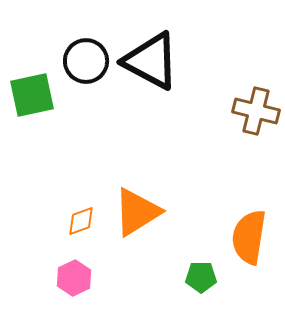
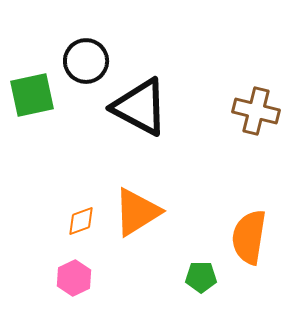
black triangle: moved 11 px left, 46 px down
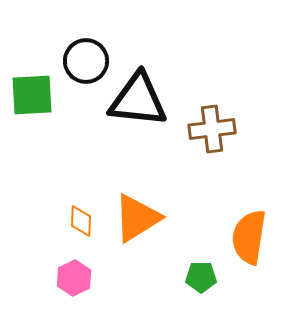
green square: rotated 9 degrees clockwise
black triangle: moved 2 px left, 7 px up; rotated 22 degrees counterclockwise
brown cross: moved 44 px left, 18 px down; rotated 21 degrees counterclockwise
orange triangle: moved 6 px down
orange diamond: rotated 68 degrees counterclockwise
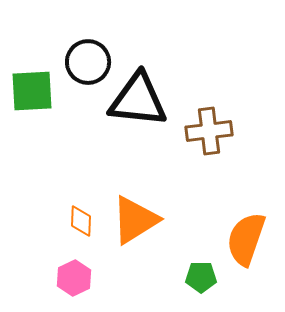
black circle: moved 2 px right, 1 px down
green square: moved 4 px up
brown cross: moved 3 px left, 2 px down
orange triangle: moved 2 px left, 2 px down
orange semicircle: moved 3 px left, 2 px down; rotated 10 degrees clockwise
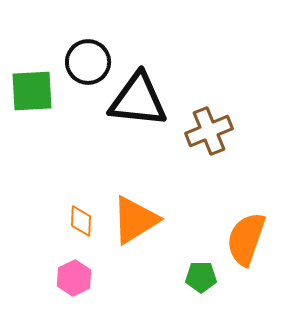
brown cross: rotated 15 degrees counterclockwise
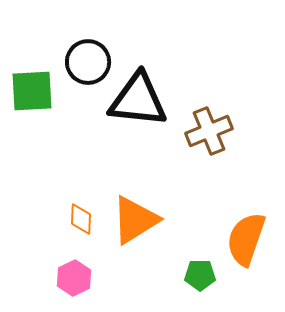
orange diamond: moved 2 px up
green pentagon: moved 1 px left, 2 px up
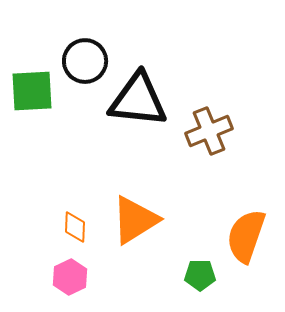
black circle: moved 3 px left, 1 px up
orange diamond: moved 6 px left, 8 px down
orange semicircle: moved 3 px up
pink hexagon: moved 4 px left, 1 px up
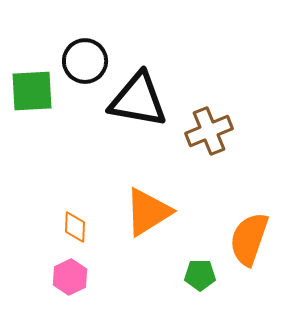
black triangle: rotated 4 degrees clockwise
orange triangle: moved 13 px right, 8 px up
orange semicircle: moved 3 px right, 3 px down
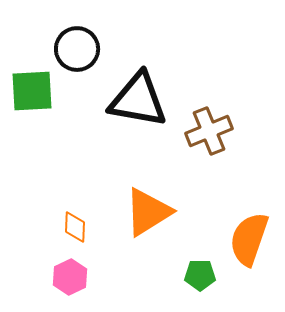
black circle: moved 8 px left, 12 px up
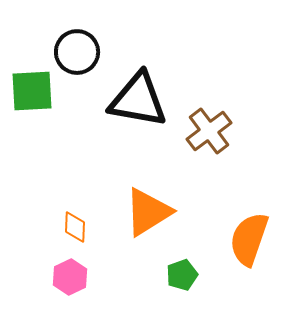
black circle: moved 3 px down
brown cross: rotated 15 degrees counterclockwise
green pentagon: moved 18 px left; rotated 20 degrees counterclockwise
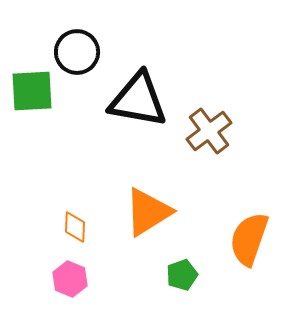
pink hexagon: moved 2 px down; rotated 12 degrees counterclockwise
